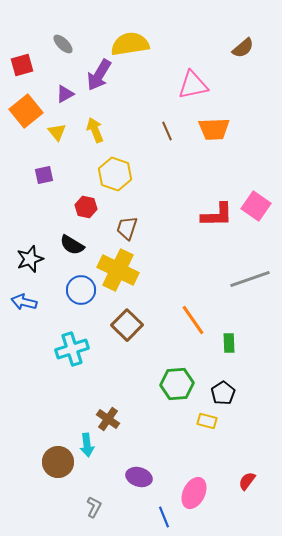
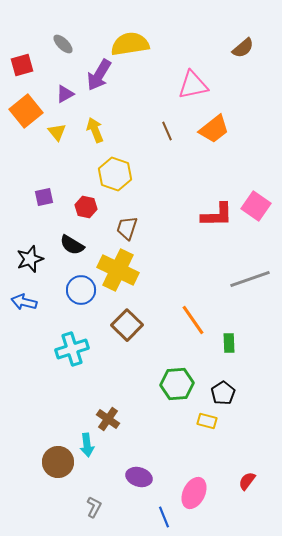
orange trapezoid: rotated 36 degrees counterclockwise
purple square: moved 22 px down
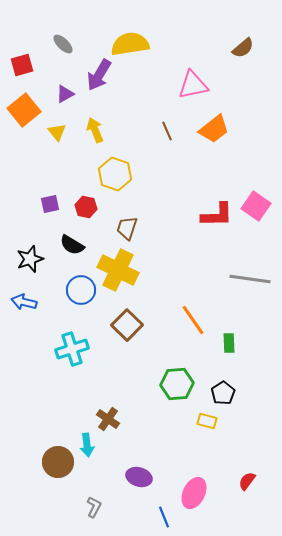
orange square: moved 2 px left, 1 px up
purple square: moved 6 px right, 7 px down
gray line: rotated 27 degrees clockwise
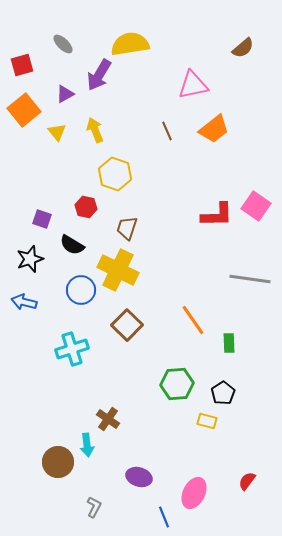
purple square: moved 8 px left, 15 px down; rotated 30 degrees clockwise
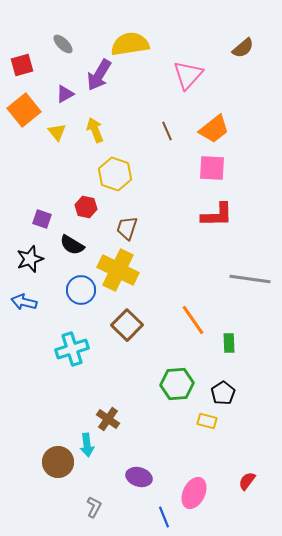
pink triangle: moved 5 px left, 10 px up; rotated 36 degrees counterclockwise
pink square: moved 44 px left, 38 px up; rotated 32 degrees counterclockwise
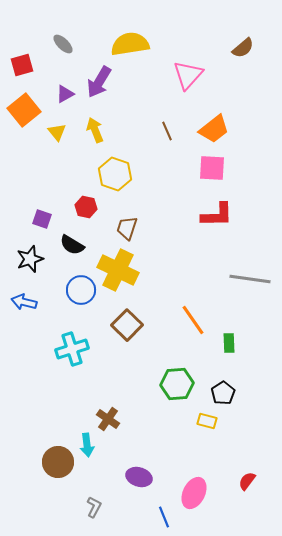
purple arrow: moved 7 px down
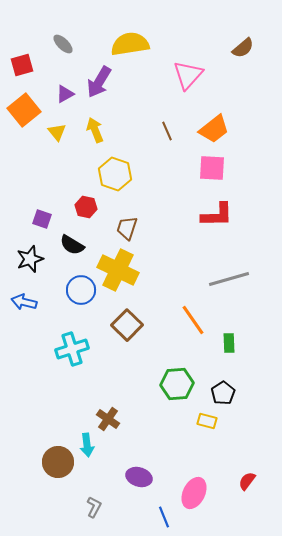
gray line: moved 21 px left; rotated 24 degrees counterclockwise
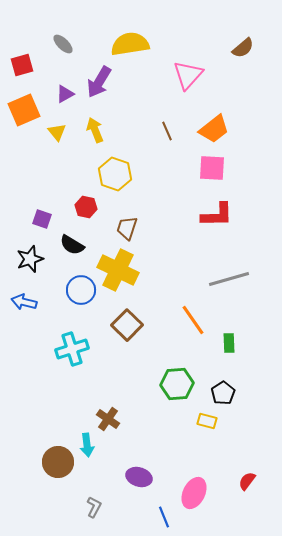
orange square: rotated 16 degrees clockwise
